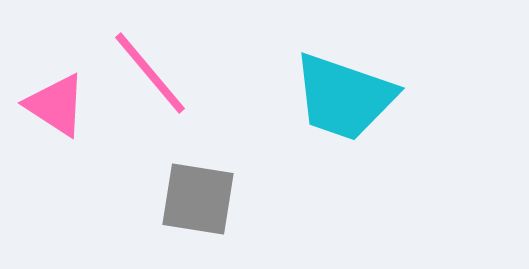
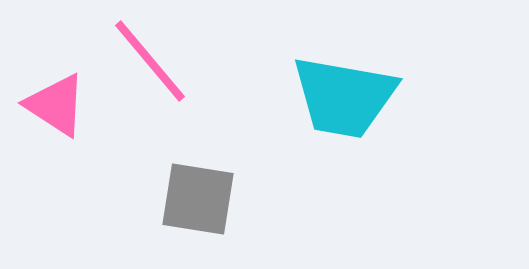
pink line: moved 12 px up
cyan trapezoid: rotated 9 degrees counterclockwise
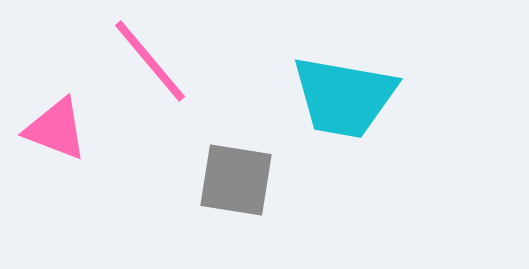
pink triangle: moved 24 px down; rotated 12 degrees counterclockwise
gray square: moved 38 px right, 19 px up
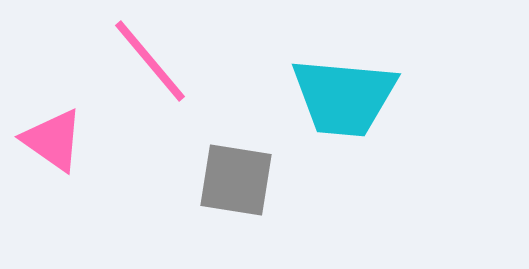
cyan trapezoid: rotated 5 degrees counterclockwise
pink triangle: moved 3 px left, 11 px down; rotated 14 degrees clockwise
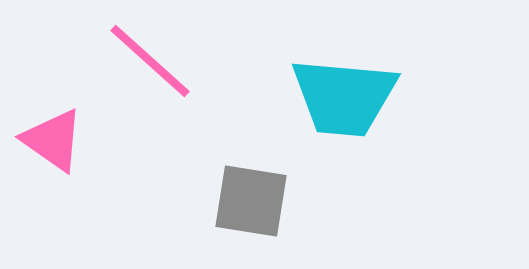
pink line: rotated 8 degrees counterclockwise
gray square: moved 15 px right, 21 px down
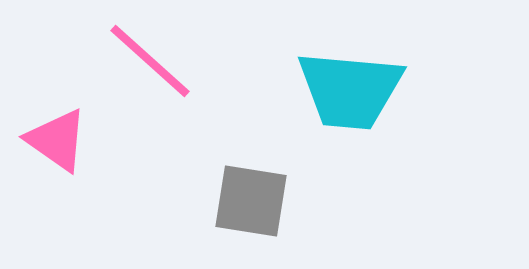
cyan trapezoid: moved 6 px right, 7 px up
pink triangle: moved 4 px right
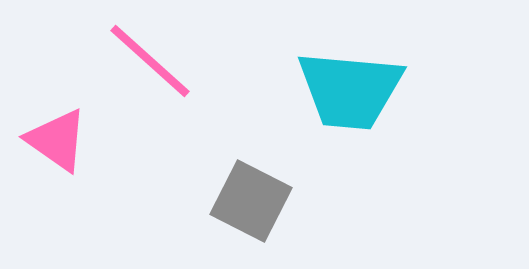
gray square: rotated 18 degrees clockwise
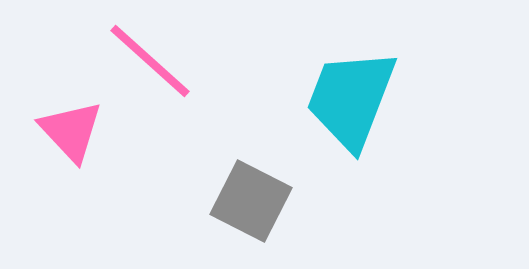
cyan trapezoid: moved 1 px right, 9 px down; rotated 106 degrees clockwise
pink triangle: moved 14 px right, 9 px up; rotated 12 degrees clockwise
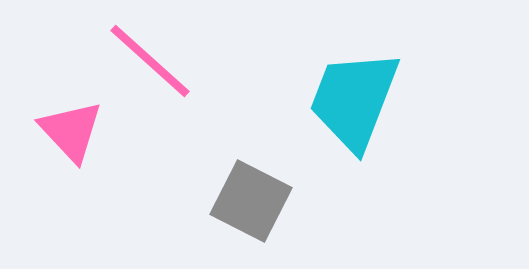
cyan trapezoid: moved 3 px right, 1 px down
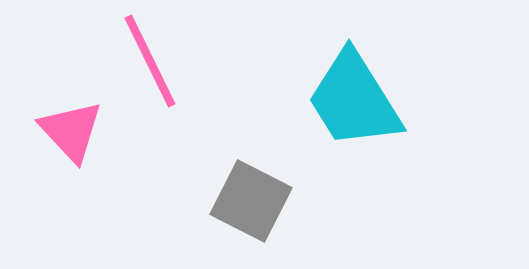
pink line: rotated 22 degrees clockwise
cyan trapezoid: rotated 53 degrees counterclockwise
